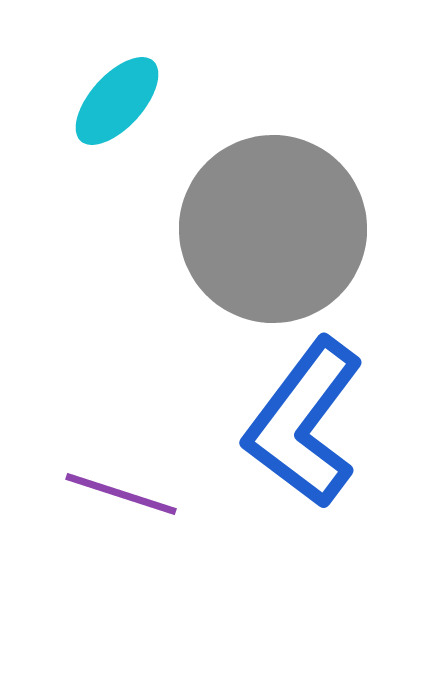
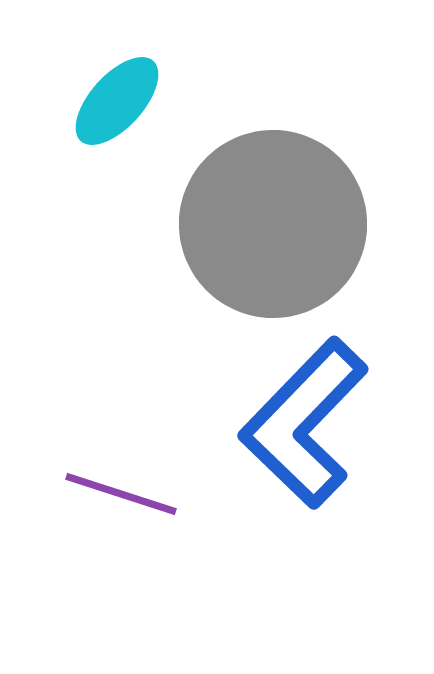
gray circle: moved 5 px up
blue L-shape: rotated 7 degrees clockwise
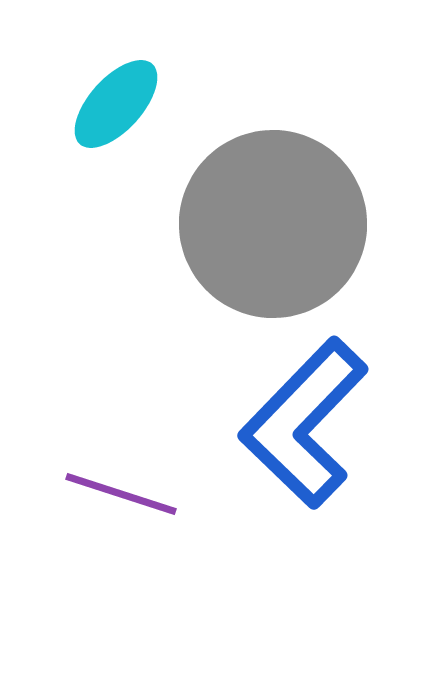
cyan ellipse: moved 1 px left, 3 px down
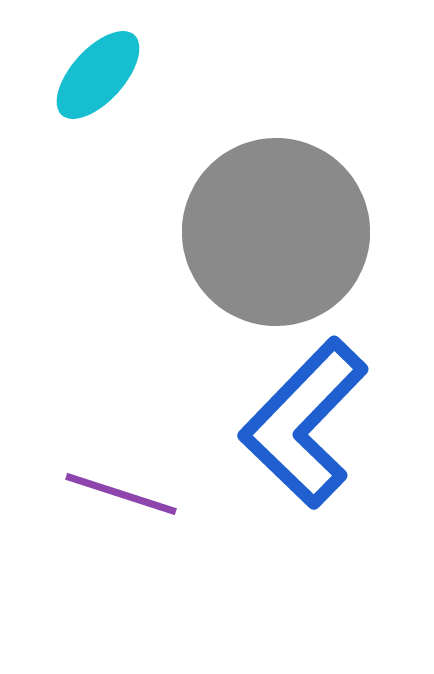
cyan ellipse: moved 18 px left, 29 px up
gray circle: moved 3 px right, 8 px down
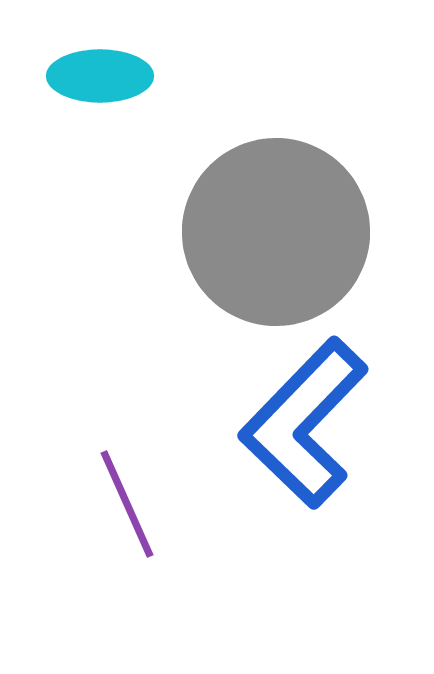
cyan ellipse: moved 2 px right, 1 px down; rotated 48 degrees clockwise
purple line: moved 6 px right, 10 px down; rotated 48 degrees clockwise
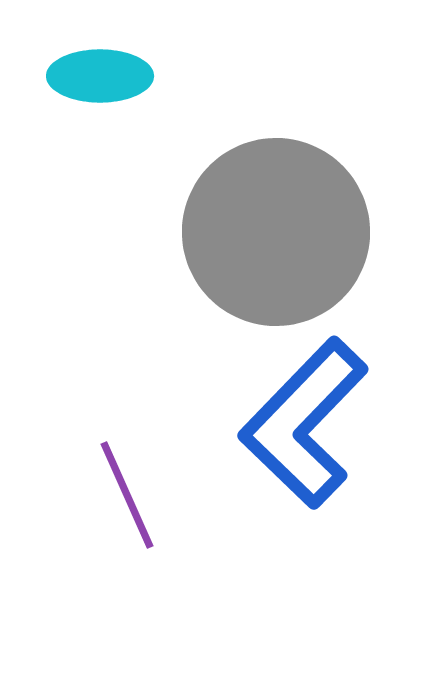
purple line: moved 9 px up
